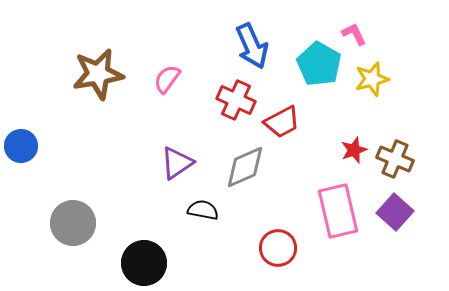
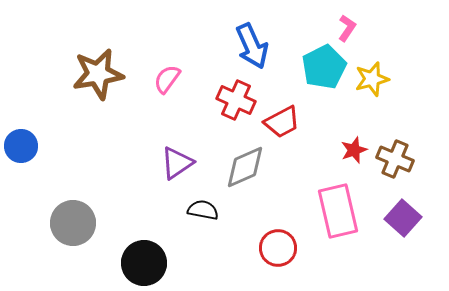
pink L-shape: moved 7 px left, 6 px up; rotated 60 degrees clockwise
cyan pentagon: moved 5 px right, 3 px down; rotated 15 degrees clockwise
purple square: moved 8 px right, 6 px down
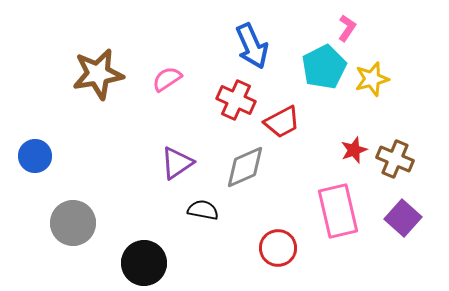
pink semicircle: rotated 20 degrees clockwise
blue circle: moved 14 px right, 10 px down
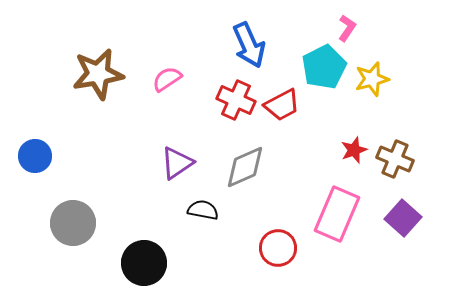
blue arrow: moved 3 px left, 1 px up
red trapezoid: moved 17 px up
pink rectangle: moved 1 px left, 3 px down; rotated 36 degrees clockwise
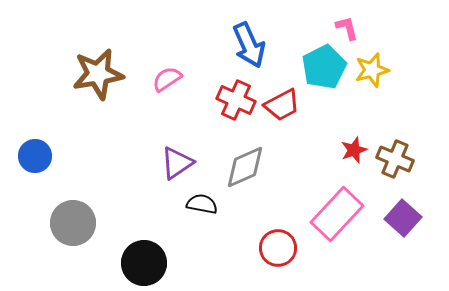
pink L-shape: rotated 48 degrees counterclockwise
yellow star: moved 9 px up
black semicircle: moved 1 px left, 6 px up
pink rectangle: rotated 20 degrees clockwise
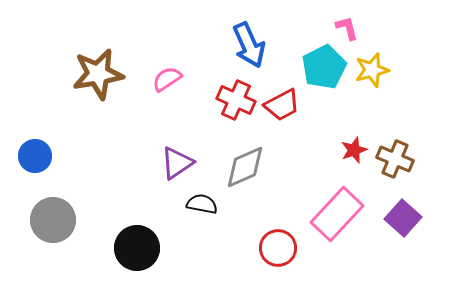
gray circle: moved 20 px left, 3 px up
black circle: moved 7 px left, 15 px up
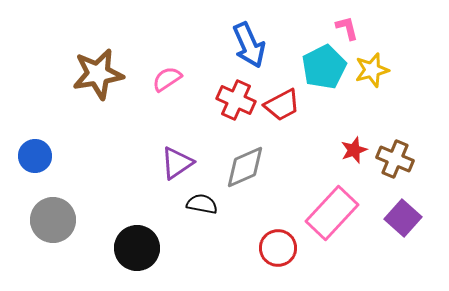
pink rectangle: moved 5 px left, 1 px up
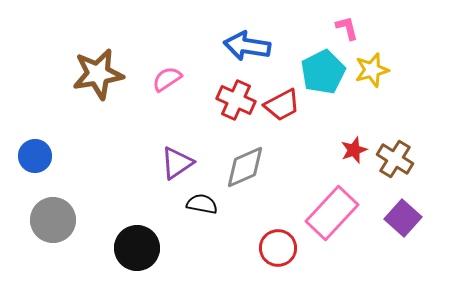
blue arrow: moved 2 px left, 1 px down; rotated 123 degrees clockwise
cyan pentagon: moved 1 px left, 5 px down
brown cross: rotated 9 degrees clockwise
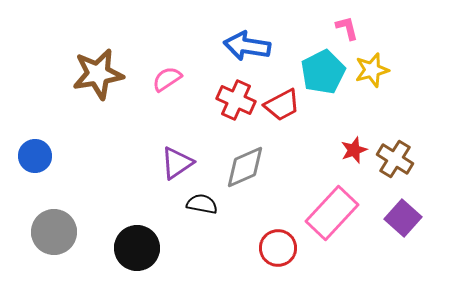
gray circle: moved 1 px right, 12 px down
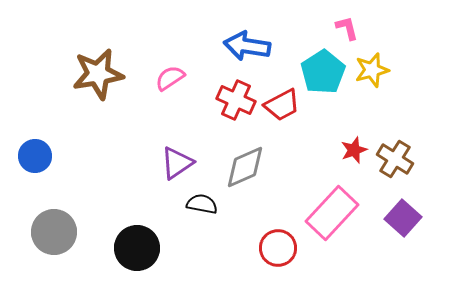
cyan pentagon: rotated 6 degrees counterclockwise
pink semicircle: moved 3 px right, 1 px up
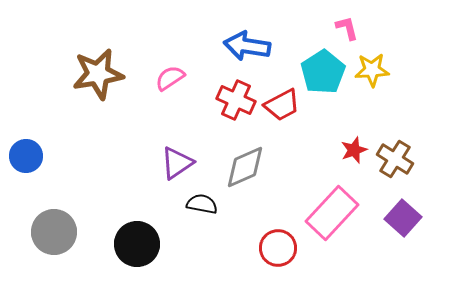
yellow star: rotated 12 degrees clockwise
blue circle: moved 9 px left
black circle: moved 4 px up
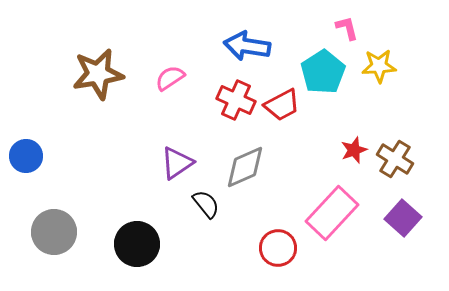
yellow star: moved 7 px right, 4 px up
black semicircle: moved 4 px right; rotated 40 degrees clockwise
